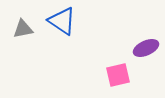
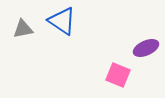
pink square: rotated 35 degrees clockwise
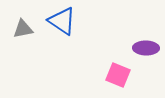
purple ellipse: rotated 25 degrees clockwise
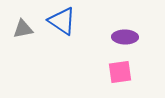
purple ellipse: moved 21 px left, 11 px up
pink square: moved 2 px right, 3 px up; rotated 30 degrees counterclockwise
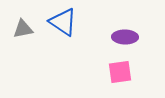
blue triangle: moved 1 px right, 1 px down
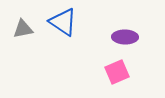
pink square: moved 3 px left; rotated 15 degrees counterclockwise
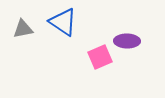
purple ellipse: moved 2 px right, 4 px down
pink square: moved 17 px left, 15 px up
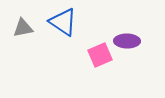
gray triangle: moved 1 px up
pink square: moved 2 px up
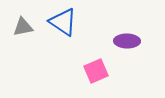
gray triangle: moved 1 px up
pink square: moved 4 px left, 16 px down
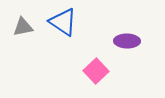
pink square: rotated 20 degrees counterclockwise
